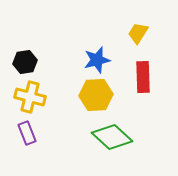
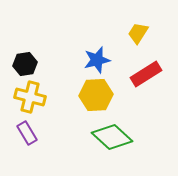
black hexagon: moved 2 px down
red rectangle: moved 3 px right, 3 px up; rotated 60 degrees clockwise
purple rectangle: rotated 10 degrees counterclockwise
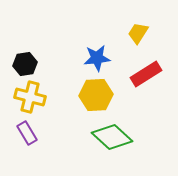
blue star: moved 2 px up; rotated 8 degrees clockwise
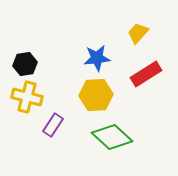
yellow trapezoid: rotated 10 degrees clockwise
yellow cross: moved 3 px left
purple rectangle: moved 26 px right, 8 px up; rotated 65 degrees clockwise
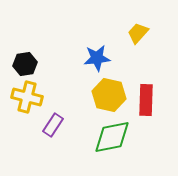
red rectangle: moved 26 px down; rotated 56 degrees counterclockwise
yellow hexagon: moved 13 px right; rotated 16 degrees clockwise
green diamond: rotated 54 degrees counterclockwise
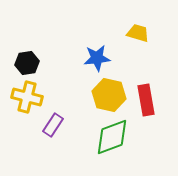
yellow trapezoid: rotated 65 degrees clockwise
black hexagon: moved 2 px right, 1 px up
red rectangle: rotated 12 degrees counterclockwise
green diamond: rotated 9 degrees counterclockwise
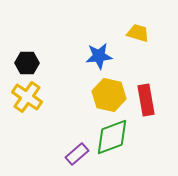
blue star: moved 2 px right, 2 px up
black hexagon: rotated 10 degrees clockwise
yellow cross: rotated 20 degrees clockwise
purple rectangle: moved 24 px right, 29 px down; rotated 15 degrees clockwise
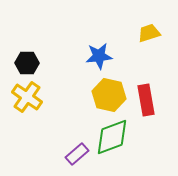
yellow trapezoid: moved 11 px right; rotated 35 degrees counterclockwise
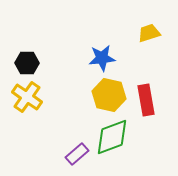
blue star: moved 3 px right, 2 px down
